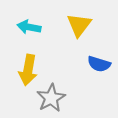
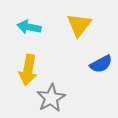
blue semicircle: moved 2 px right; rotated 45 degrees counterclockwise
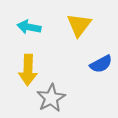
yellow arrow: rotated 8 degrees counterclockwise
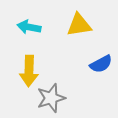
yellow triangle: rotated 44 degrees clockwise
yellow arrow: moved 1 px right, 1 px down
gray star: rotated 12 degrees clockwise
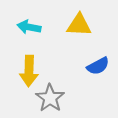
yellow triangle: rotated 12 degrees clockwise
blue semicircle: moved 3 px left, 2 px down
gray star: moved 1 px left; rotated 20 degrees counterclockwise
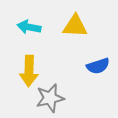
yellow triangle: moved 4 px left, 1 px down
blue semicircle: rotated 10 degrees clockwise
gray star: rotated 24 degrees clockwise
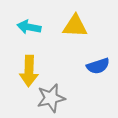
gray star: moved 1 px right
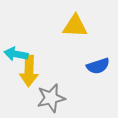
cyan arrow: moved 13 px left, 27 px down
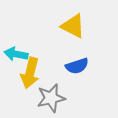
yellow triangle: moved 2 px left; rotated 24 degrees clockwise
blue semicircle: moved 21 px left
yellow arrow: moved 1 px right, 2 px down; rotated 12 degrees clockwise
